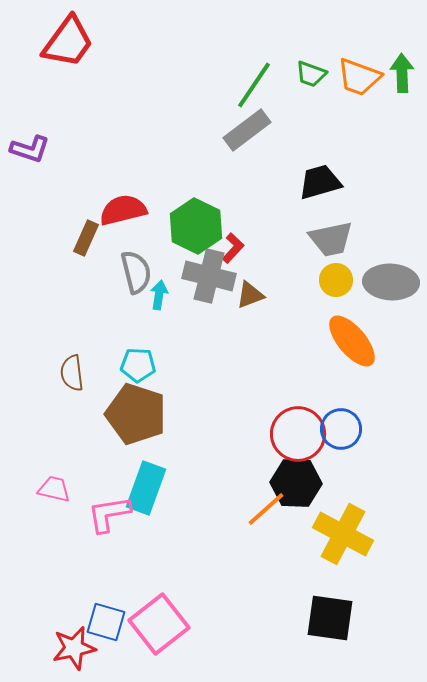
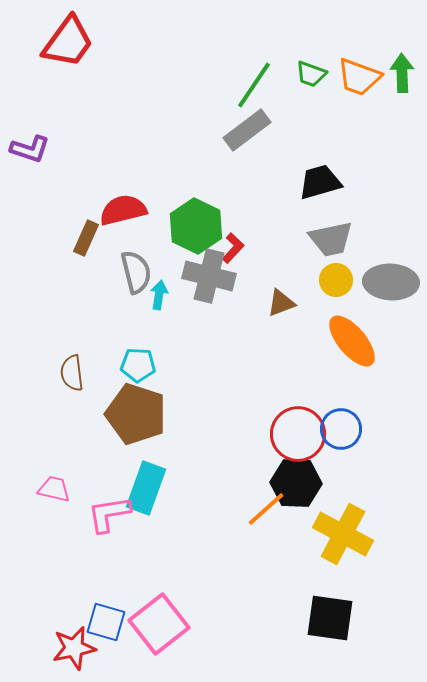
brown triangle: moved 31 px right, 8 px down
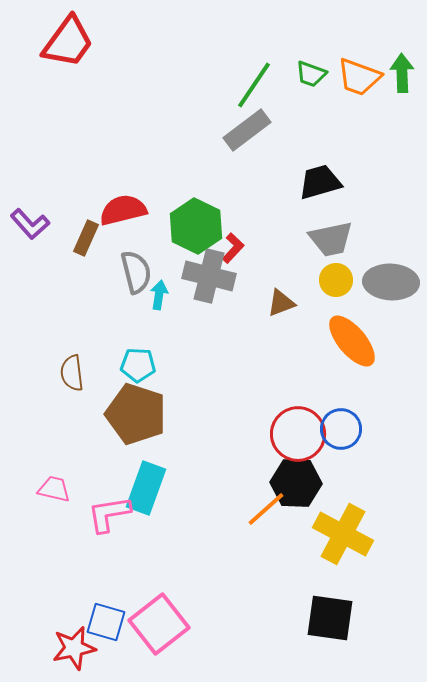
purple L-shape: moved 75 px down; rotated 30 degrees clockwise
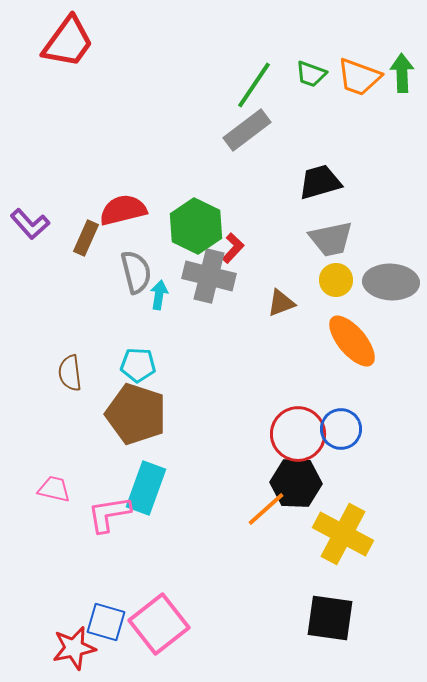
brown semicircle: moved 2 px left
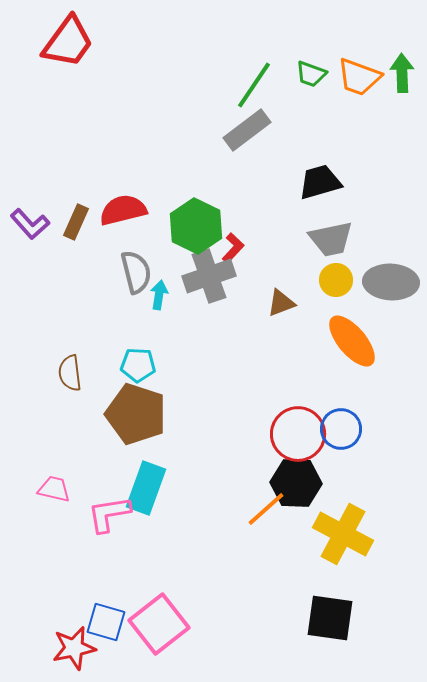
brown rectangle: moved 10 px left, 16 px up
gray cross: rotated 33 degrees counterclockwise
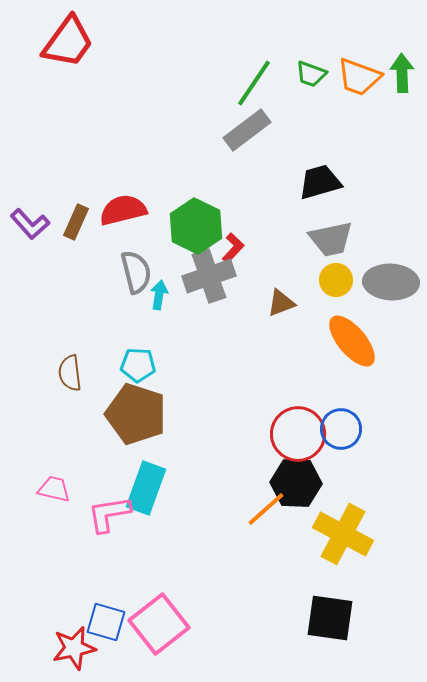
green line: moved 2 px up
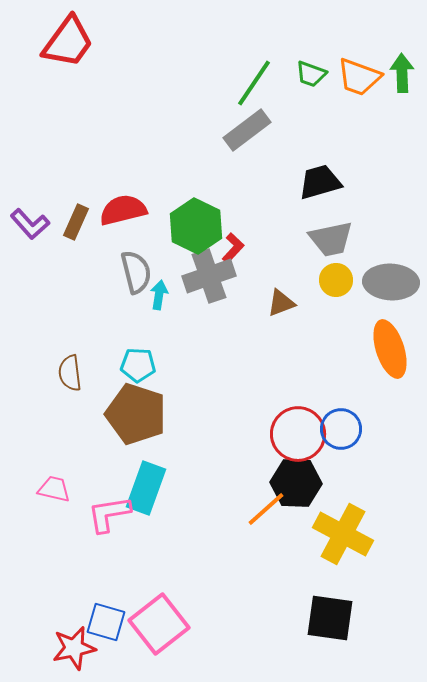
orange ellipse: moved 38 px right, 8 px down; rotated 22 degrees clockwise
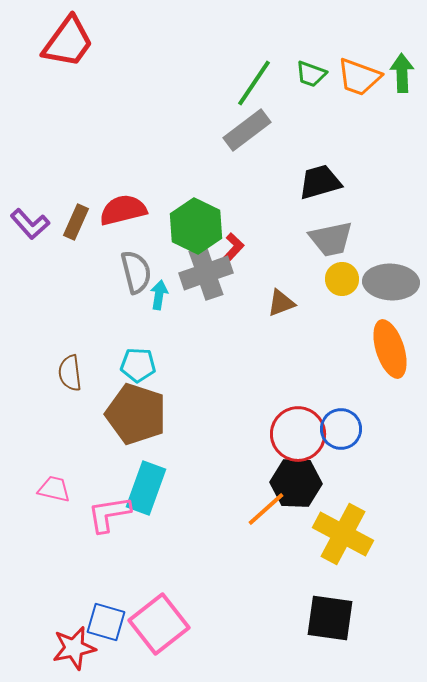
gray cross: moved 3 px left, 3 px up
yellow circle: moved 6 px right, 1 px up
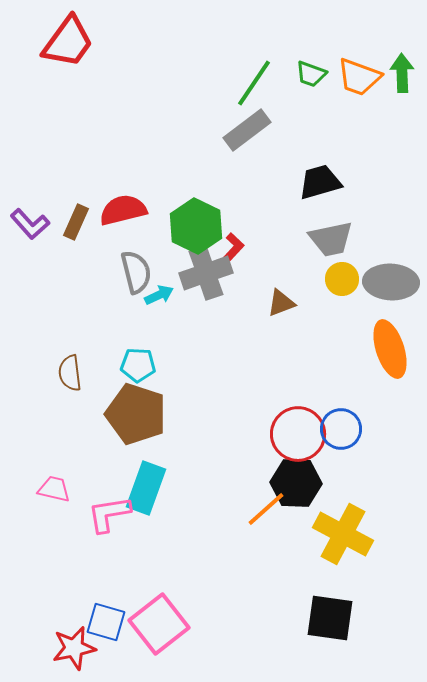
cyan arrow: rotated 56 degrees clockwise
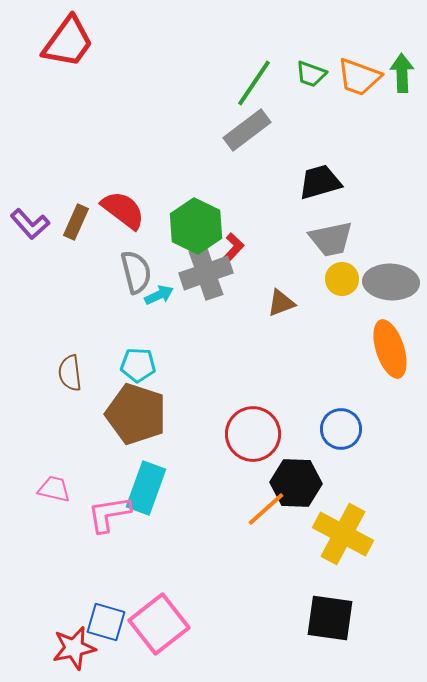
red semicircle: rotated 51 degrees clockwise
red circle: moved 45 px left
